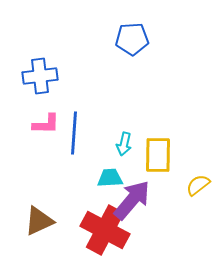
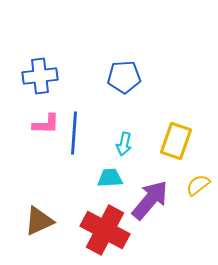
blue pentagon: moved 8 px left, 38 px down
yellow rectangle: moved 18 px right, 14 px up; rotated 18 degrees clockwise
purple arrow: moved 18 px right
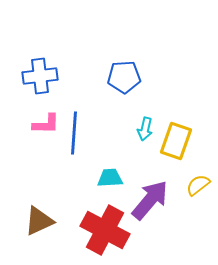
cyan arrow: moved 21 px right, 15 px up
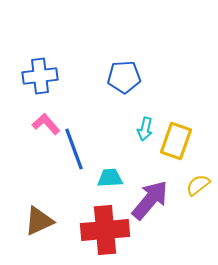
pink L-shape: rotated 132 degrees counterclockwise
blue line: moved 16 px down; rotated 24 degrees counterclockwise
red cross: rotated 33 degrees counterclockwise
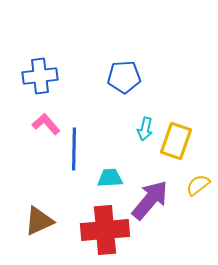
blue line: rotated 21 degrees clockwise
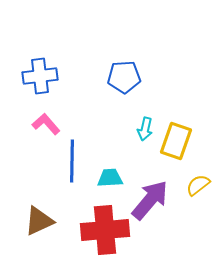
blue line: moved 2 px left, 12 px down
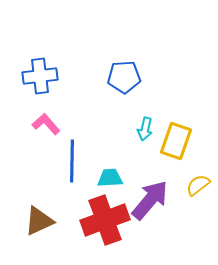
red cross: moved 10 px up; rotated 15 degrees counterclockwise
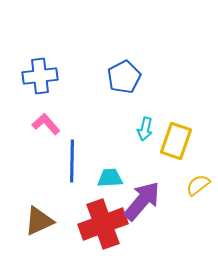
blue pentagon: rotated 24 degrees counterclockwise
purple arrow: moved 8 px left, 1 px down
red cross: moved 2 px left, 4 px down
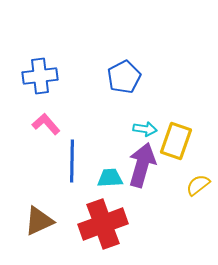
cyan arrow: rotated 95 degrees counterclockwise
purple arrow: moved 36 px up; rotated 24 degrees counterclockwise
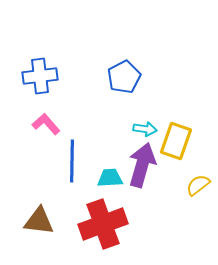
brown triangle: rotated 32 degrees clockwise
